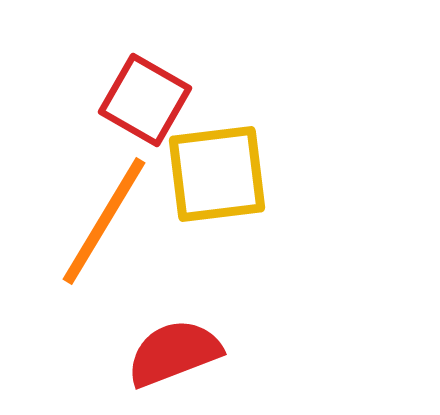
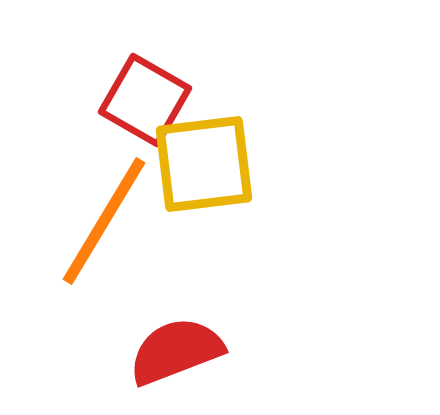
yellow square: moved 13 px left, 10 px up
red semicircle: moved 2 px right, 2 px up
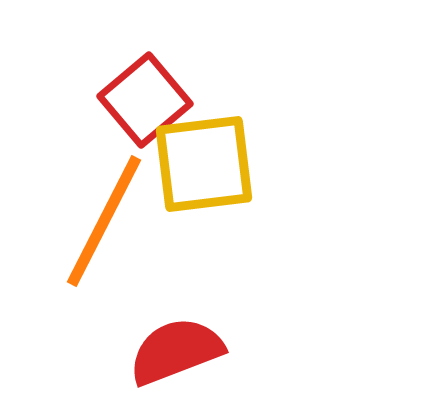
red square: rotated 20 degrees clockwise
orange line: rotated 4 degrees counterclockwise
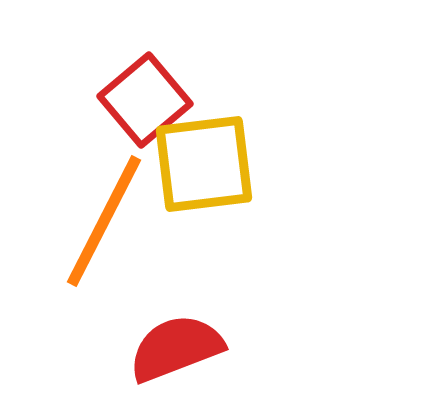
red semicircle: moved 3 px up
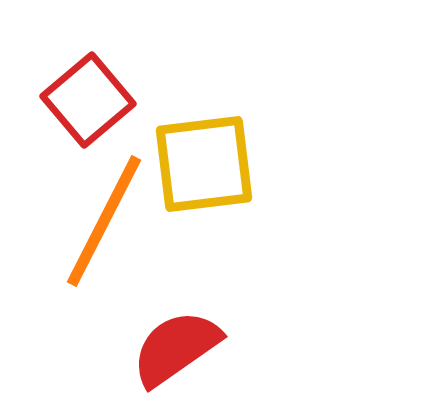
red square: moved 57 px left
red semicircle: rotated 14 degrees counterclockwise
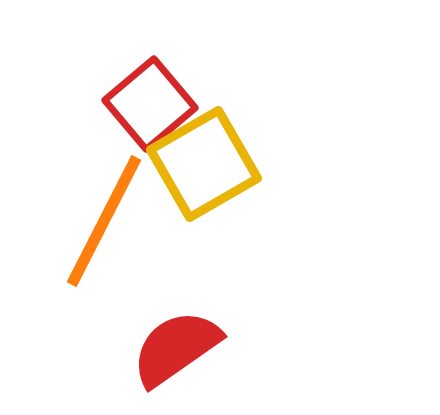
red square: moved 62 px right, 4 px down
yellow square: rotated 23 degrees counterclockwise
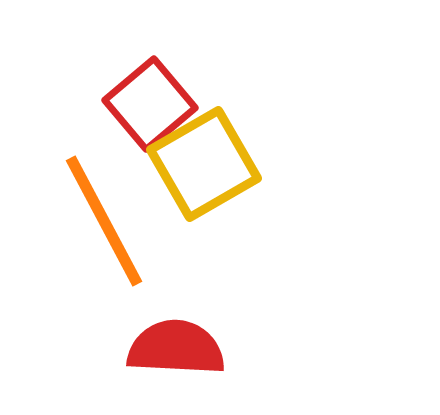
orange line: rotated 55 degrees counterclockwise
red semicircle: rotated 38 degrees clockwise
